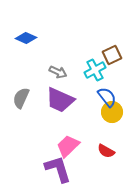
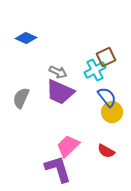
brown square: moved 6 px left, 2 px down
purple trapezoid: moved 8 px up
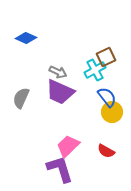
purple L-shape: moved 2 px right
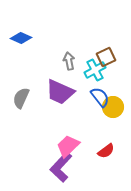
blue diamond: moved 5 px left
gray arrow: moved 11 px right, 11 px up; rotated 126 degrees counterclockwise
blue semicircle: moved 7 px left
yellow circle: moved 1 px right, 5 px up
red semicircle: rotated 66 degrees counterclockwise
purple L-shape: moved 1 px right, 2 px up; rotated 120 degrees counterclockwise
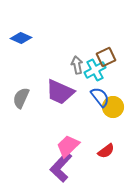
gray arrow: moved 8 px right, 4 px down
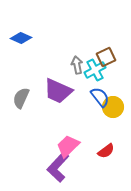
purple trapezoid: moved 2 px left, 1 px up
purple L-shape: moved 3 px left
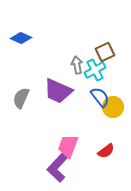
brown square: moved 1 px left, 5 px up
pink trapezoid: rotated 25 degrees counterclockwise
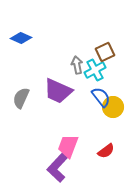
blue semicircle: moved 1 px right
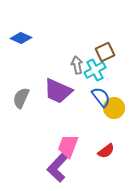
yellow circle: moved 1 px right, 1 px down
